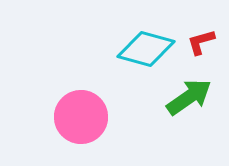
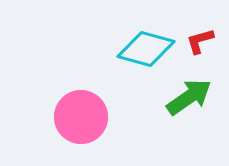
red L-shape: moved 1 px left, 1 px up
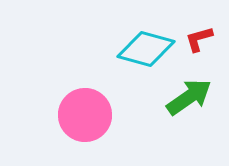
red L-shape: moved 1 px left, 2 px up
pink circle: moved 4 px right, 2 px up
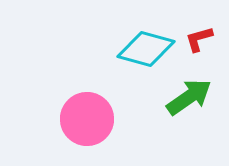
pink circle: moved 2 px right, 4 px down
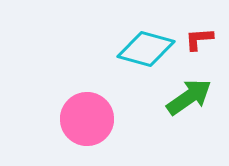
red L-shape: rotated 12 degrees clockwise
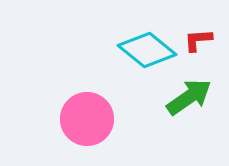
red L-shape: moved 1 px left, 1 px down
cyan diamond: moved 1 px right, 1 px down; rotated 24 degrees clockwise
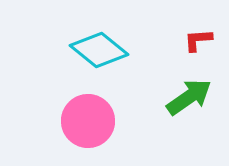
cyan diamond: moved 48 px left
pink circle: moved 1 px right, 2 px down
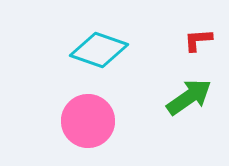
cyan diamond: rotated 20 degrees counterclockwise
